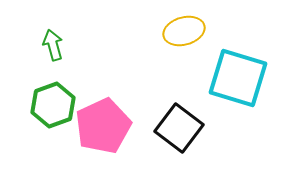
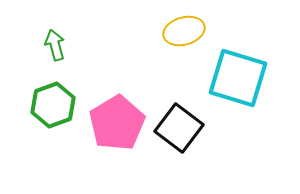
green arrow: moved 2 px right
pink pentagon: moved 14 px right, 3 px up; rotated 6 degrees counterclockwise
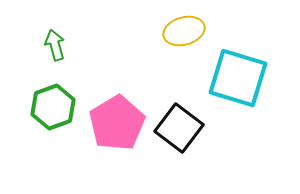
green hexagon: moved 2 px down
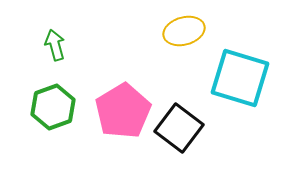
cyan square: moved 2 px right
pink pentagon: moved 6 px right, 12 px up
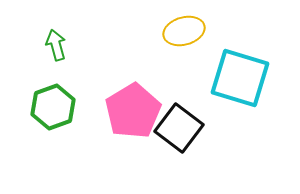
green arrow: moved 1 px right
pink pentagon: moved 10 px right
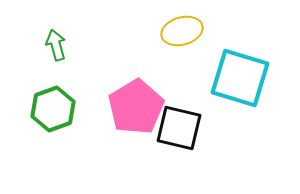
yellow ellipse: moved 2 px left
green hexagon: moved 2 px down
pink pentagon: moved 3 px right, 4 px up
black square: rotated 24 degrees counterclockwise
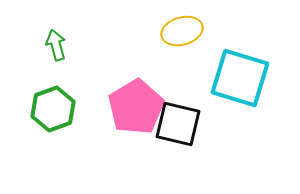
black square: moved 1 px left, 4 px up
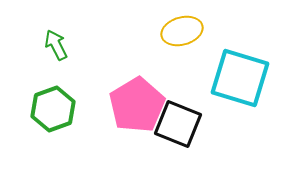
green arrow: rotated 12 degrees counterclockwise
pink pentagon: moved 1 px right, 2 px up
black square: rotated 9 degrees clockwise
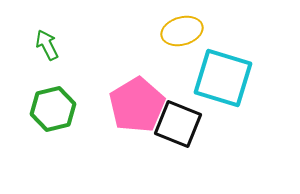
green arrow: moved 9 px left
cyan square: moved 17 px left
green hexagon: rotated 6 degrees clockwise
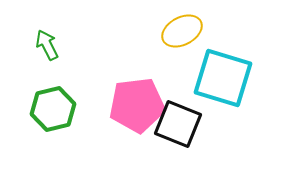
yellow ellipse: rotated 12 degrees counterclockwise
pink pentagon: rotated 24 degrees clockwise
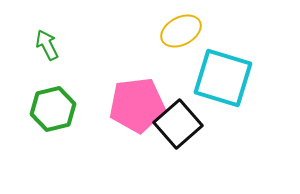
yellow ellipse: moved 1 px left
black square: rotated 27 degrees clockwise
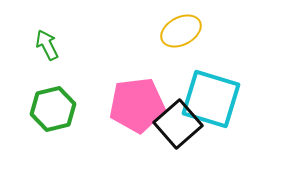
cyan square: moved 12 px left, 21 px down
